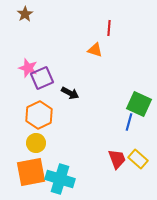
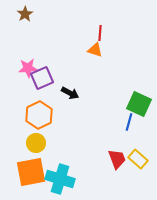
red line: moved 9 px left, 5 px down
pink star: rotated 24 degrees counterclockwise
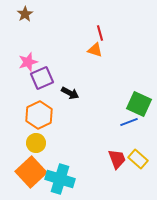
red line: rotated 21 degrees counterclockwise
pink star: moved 6 px up; rotated 12 degrees counterclockwise
blue line: rotated 54 degrees clockwise
orange square: rotated 32 degrees counterclockwise
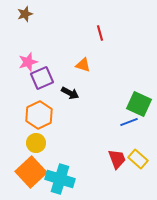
brown star: rotated 14 degrees clockwise
orange triangle: moved 12 px left, 15 px down
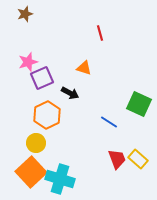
orange triangle: moved 1 px right, 3 px down
orange hexagon: moved 8 px right
blue line: moved 20 px left; rotated 54 degrees clockwise
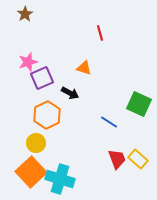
brown star: rotated 14 degrees counterclockwise
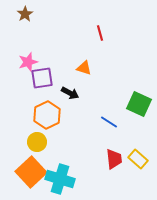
purple square: rotated 15 degrees clockwise
yellow circle: moved 1 px right, 1 px up
red trapezoid: moved 3 px left; rotated 15 degrees clockwise
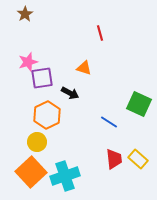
cyan cross: moved 5 px right, 3 px up; rotated 36 degrees counterclockwise
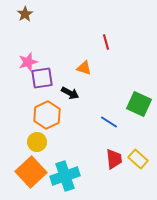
red line: moved 6 px right, 9 px down
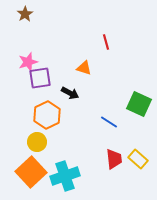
purple square: moved 2 px left
